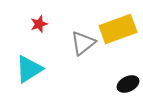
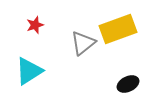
red star: moved 4 px left, 1 px down
cyan triangle: moved 2 px down
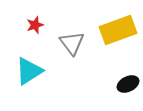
yellow rectangle: moved 1 px down
gray triangle: moved 11 px left; rotated 28 degrees counterclockwise
